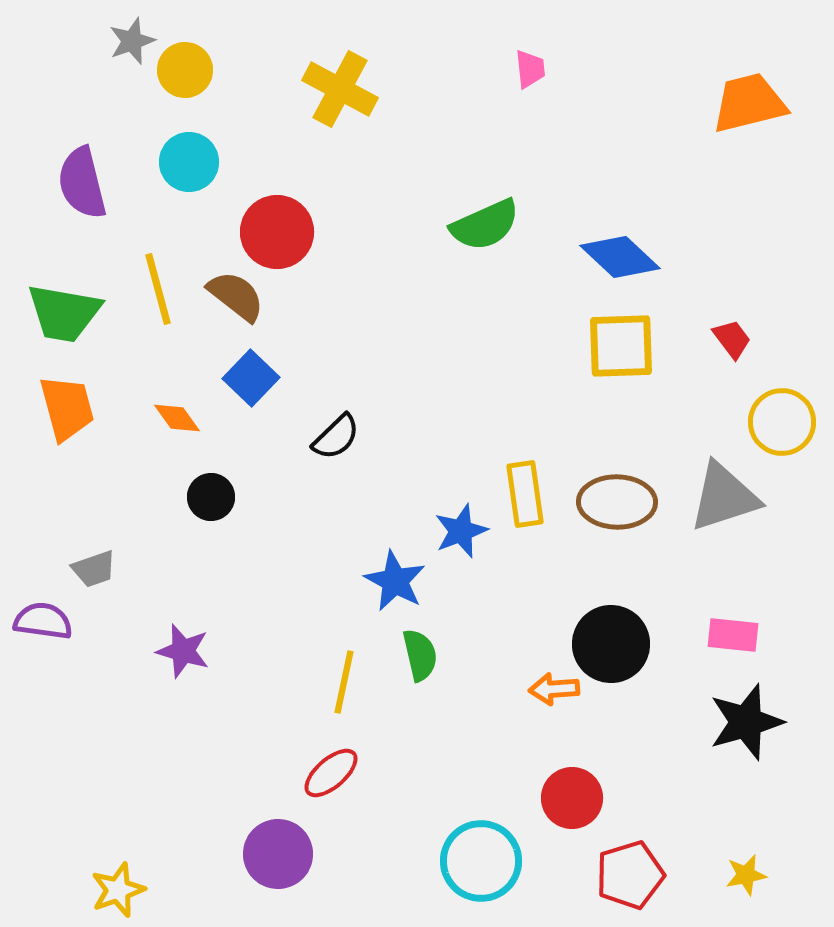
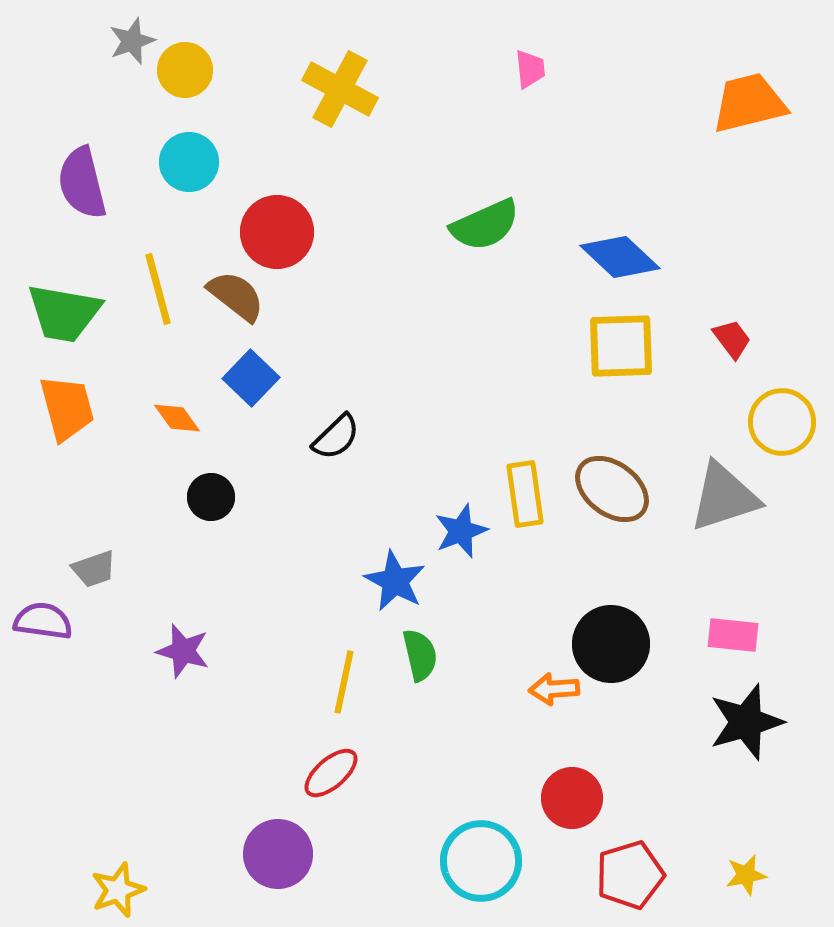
brown ellipse at (617, 502): moved 5 px left, 13 px up; rotated 36 degrees clockwise
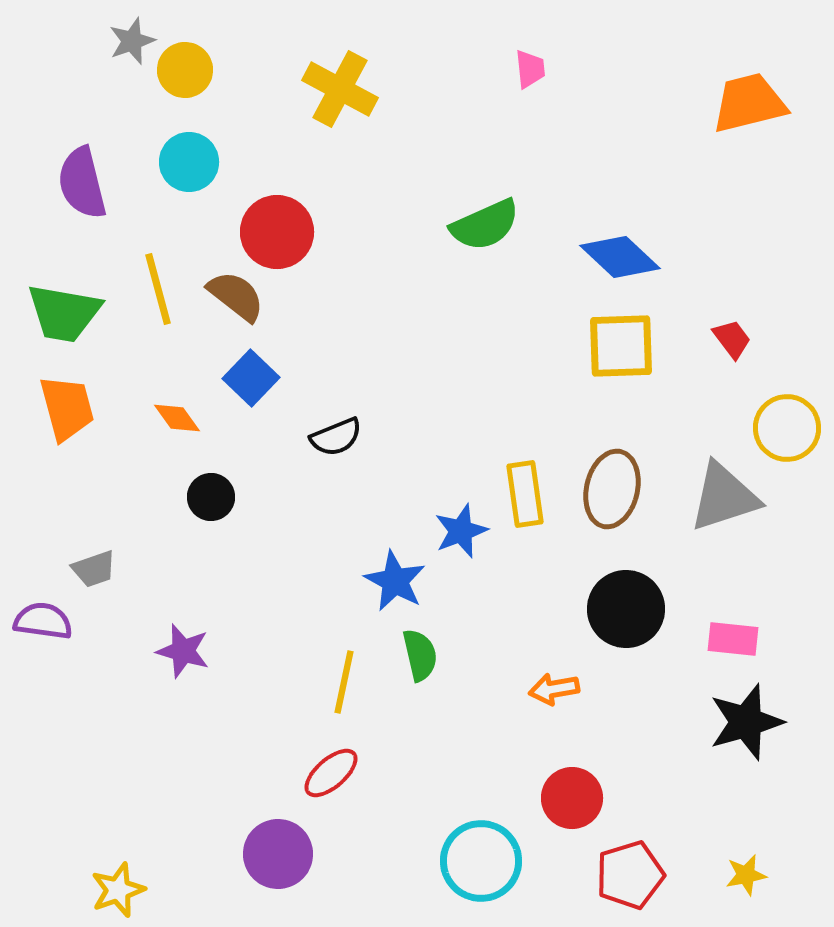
yellow circle at (782, 422): moved 5 px right, 6 px down
black semicircle at (336, 437): rotated 22 degrees clockwise
brown ellipse at (612, 489): rotated 66 degrees clockwise
pink rectangle at (733, 635): moved 4 px down
black circle at (611, 644): moved 15 px right, 35 px up
orange arrow at (554, 689): rotated 6 degrees counterclockwise
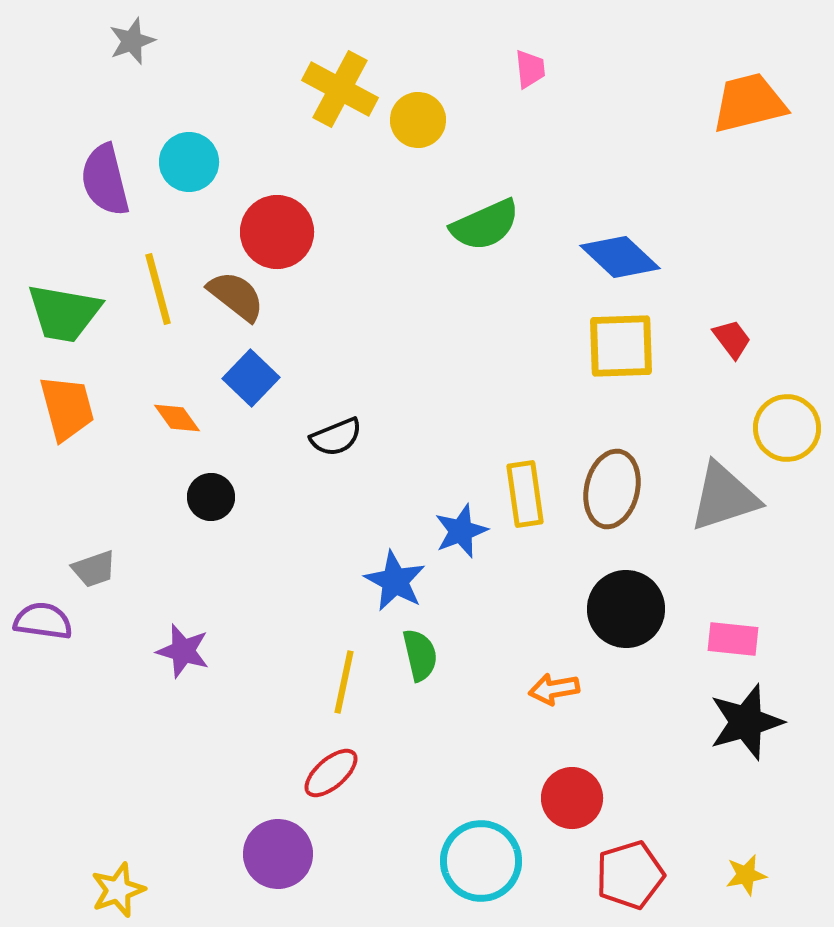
yellow circle at (185, 70): moved 233 px right, 50 px down
purple semicircle at (82, 183): moved 23 px right, 3 px up
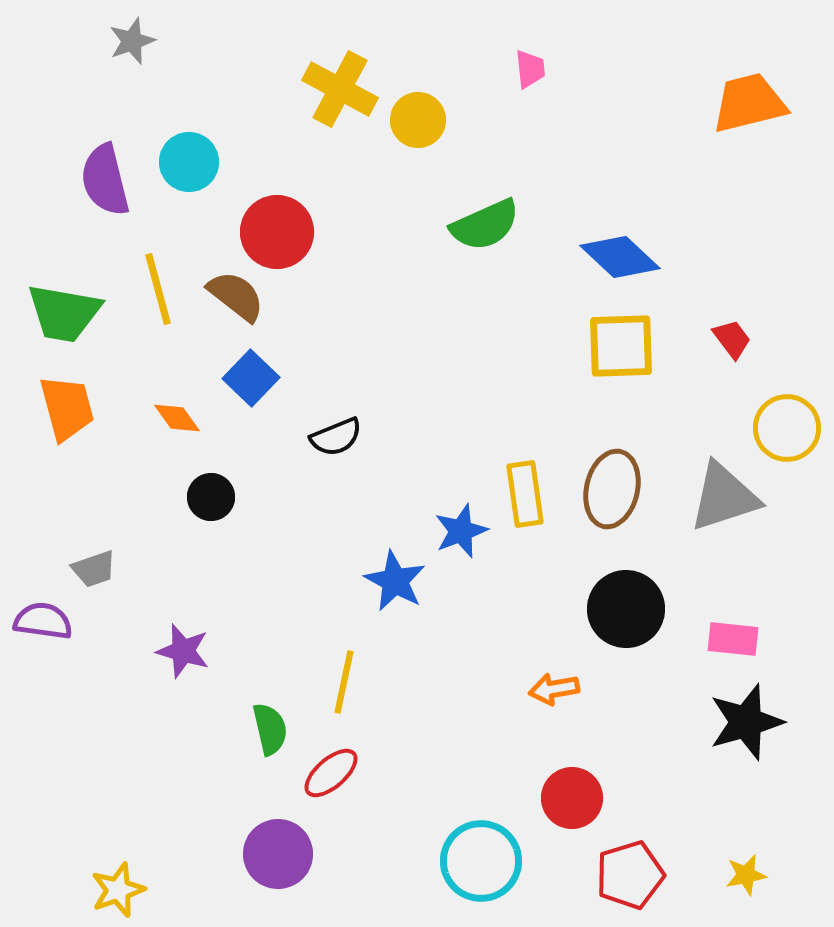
green semicircle at (420, 655): moved 150 px left, 74 px down
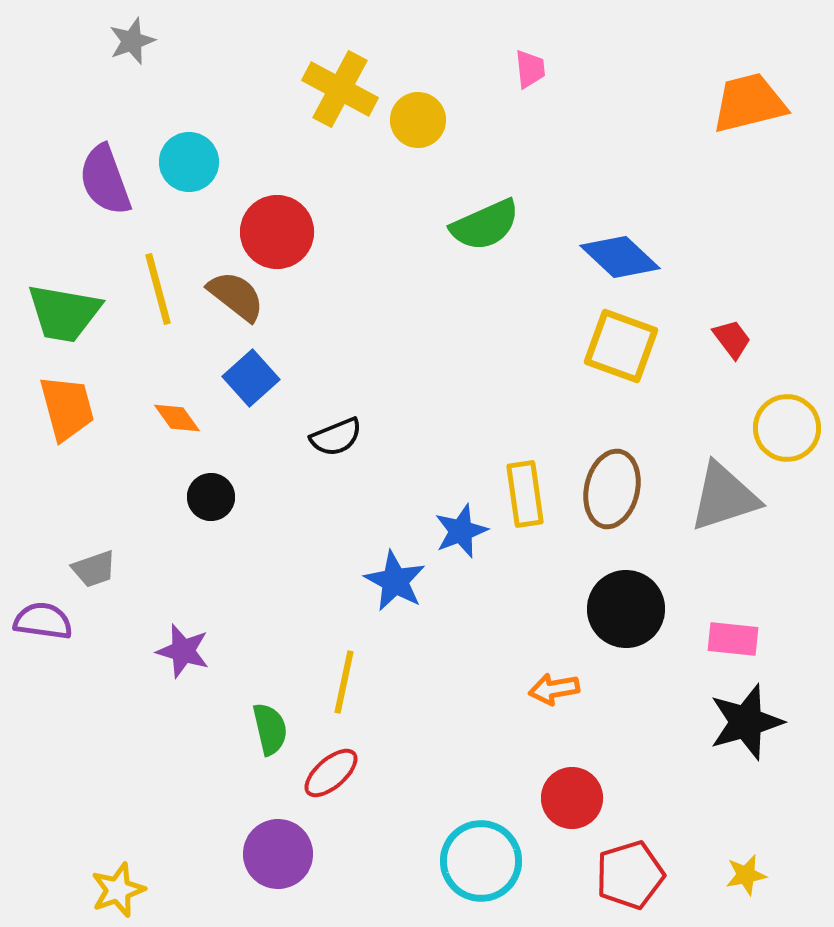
purple semicircle at (105, 180): rotated 6 degrees counterclockwise
yellow square at (621, 346): rotated 22 degrees clockwise
blue square at (251, 378): rotated 4 degrees clockwise
